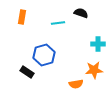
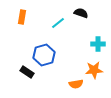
cyan line: rotated 32 degrees counterclockwise
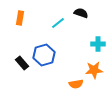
orange rectangle: moved 2 px left, 1 px down
black rectangle: moved 5 px left, 9 px up; rotated 16 degrees clockwise
